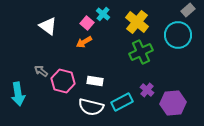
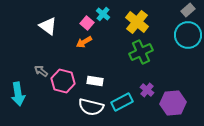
cyan circle: moved 10 px right
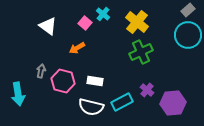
pink square: moved 2 px left
orange arrow: moved 7 px left, 6 px down
gray arrow: rotated 64 degrees clockwise
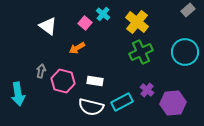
cyan circle: moved 3 px left, 17 px down
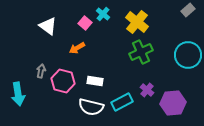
cyan circle: moved 3 px right, 3 px down
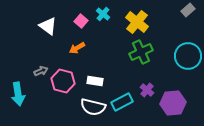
pink square: moved 4 px left, 2 px up
cyan circle: moved 1 px down
gray arrow: rotated 56 degrees clockwise
white semicircle: moved 2 px right
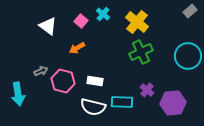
gray rectangle: moved 2 px right, 1 px down
cyan rectangle: rotated 30 degrees clockwise
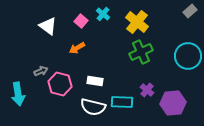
pink hexagon: moved 3 px left, 3 px down
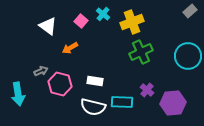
yellow cross: moved 5 px left; rotated 30 degrees clockwise
orange arrow: moved 7 px left
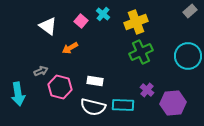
yellow cross: moved 4 px right
pink hexagon: moved 3 px down
cyan rectangle: moved 1 px right, 3 px down
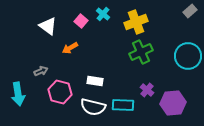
pink hexagon: moved 5 px down
